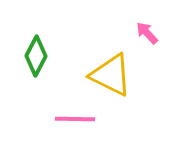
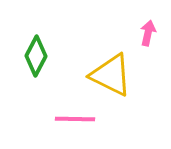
pink arrow: moved 1 px right; rotated 55 degrees clockwise
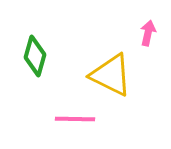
green diamond: moved 1 px left; rotated 12 degrees counterclockwise
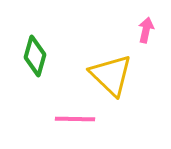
pink arrow: moved 2 px left, 3 px up
yellow triangle: rotated 18 degrees clockwise
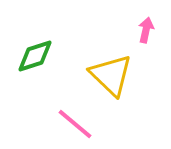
green diamond: rotated 57 degrees clockwise
pink line: moved 5 px down; rotated 39 degrees clockwise
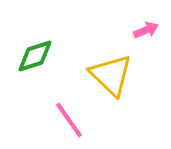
pink arrow: rotated 55 degrees clockwise
pink line: moved 6 px left, 4 px up; rotated 15 degrees clockwise
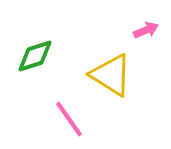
yellow triangle: rotated 12 degrees counterclockwise
pink line: moved 1 px up
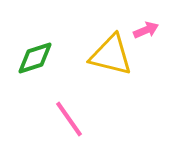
green diamond: moved 2 px down
yellow triangle: moved 20 px up; rotated 18 degrees counterclockwise
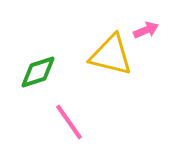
green diamond: moved 3 px right, 14 px down
pink line: moved 3 px down
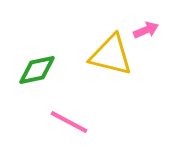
green diamond: moved 1 px left, 2 px up; rotated 6 degrees clockwise
pink line: rotated 27 degrees counterclockwise
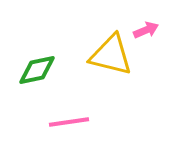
pink line: rotated 36 degrees counterclockwise
